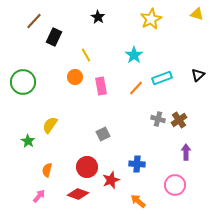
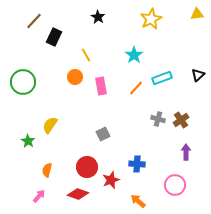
yellow triangle: rotated 24 degrees counterclockwise
brown cross: moved 2 px right
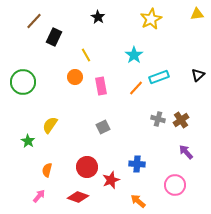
cyan rectangle: moved 3 px left, 1 px up
gray square: moved 7 px up
purple arrow: rotated 42 degrees counterclockwise
red diamond: moved 3 px down
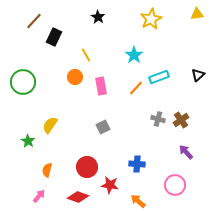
red star: moved 1 px left, 5 px down; rotated 30 degrees clockwise
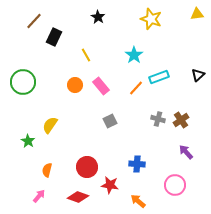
yellow star: rotated 25 degrees counterclockwise
orange circle: moved 8 px down
pink rectangle: rotated 30 degrees counterclockwise
gray square: moved 7 px right, 6 px up
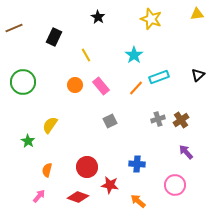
brown line: moved 20 px left, 7 px down; rotated 24 degrees clockwise
gray cross: rotated 32 degrees counterclockwise
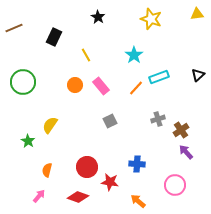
brown cross: moved 10 px down
red star: moved 3 px up
